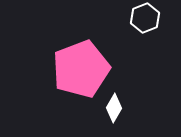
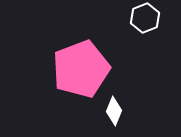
white diamond: moved 3 px down; rotated 8 degrees counterclockwise
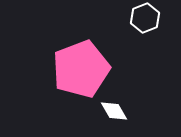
white diamond: rotated 52 degrees counterclockwise
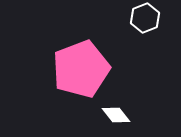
white diamond: moved 2 px right, 4 px down; rotated 8 degrees counterclockwise
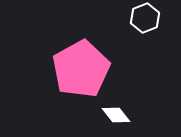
pink pentagon: rotated 8 degrees counterclockwise
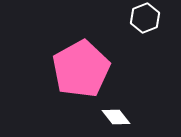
white diamond: moved 2 px down
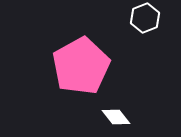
pink pentagon: moved 3 px up
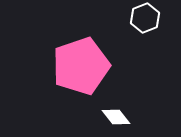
pink pentagon: rotated 10 degrees clockwise
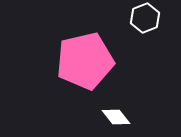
pink pentagon: moved 4 px right, 5 px up; rotated 6 degrees clockwise
